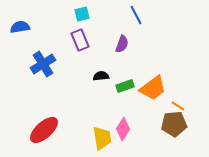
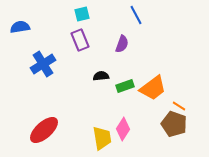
orange line: moved 1 px right
brown pentagon: rotated 25 degrees clockwise
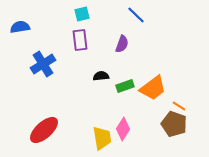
blue line: rotated 18 degrees counterclockwise
purple rectangle: rotated 15 degrees clockwise
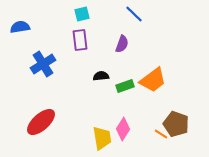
blue line: moved 2 px left, 1 px up
orange trapezoid: moved 8 px up
orange line: moved 18 px left, 28 px down
brown pentagon: moved 2 px right
red ellipse: moved 3 px left, 8 px up
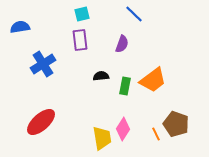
green rectangle: rotated 60 degrees counterclockwise
orange line: moved 5 px left; rotated 32 degrees clockwise
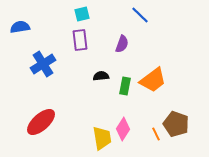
blue line: moved 6 px right, 1 px down
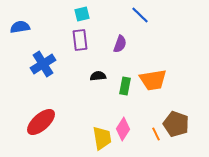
purple semicircle: moved 2 px left
black semicircle: moved 3 px left
orange trapezoid: rotated 28 degrees clockwise
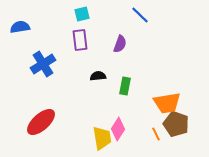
orange trapezoid: moved 14 px right, 23 px down
pink diamond: moved 5 px left
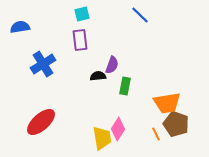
purple semicircle: moved 8 px left, 21 px down
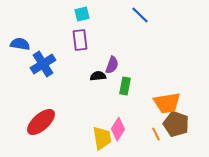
blue semicircle: moved 17 px down; rotated 18 degrees clockwise
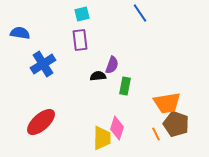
blue line: moved 2 px up; rotated 12 degrees clockwise
blue semicircle: moved 11 px up
pink diamond: moved 1 px left, 1 px up; rotated 15 degrees counterclockwise
yellow trapezoid: rotated 10 degrees clockwise
